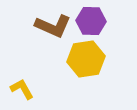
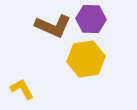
purple hexagon: moved 2 px up
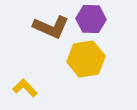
brown L-shape: moved 2 px left, 1 px down
yellow L-shape: moved 3 px right, 1 px up; rotated 15 degrees counterclockwise
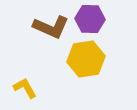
purple hexagon: moved 1 px left
yellow L-shape: rotated 15 degrees clockwise
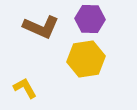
brown L-shape: moved 10 px left
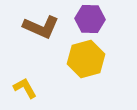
yellow hexagon: rotated 6 degrees counterclockwise
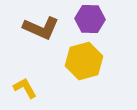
brown L-shape: moved 1 px down
yellow hexagon: moved 2 px left, 2 px down
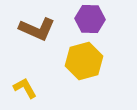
brown L-shape: moved 4 px left, 1 px down
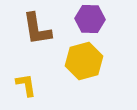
brown L-shape: rotated 57 degrees clockwise
yellow L-shape: moved 1 px right, 3 px up; rotated 20 degrees clockwise
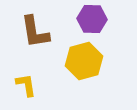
purple hexagon: moved 2 px right
brown L-shape: moved 2 px left, 3 px down
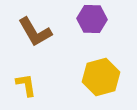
brown L-shape: rotated 21 degrees counterclockwise
yellow hexagon: moved 17 px right, 16 px down
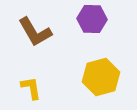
yellow L-shape: moved 5 px right, 3 px down
